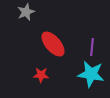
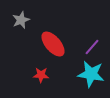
gray star: moved 5 px left, 8 px down
purple line: rotated 36 degrees clockwise
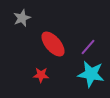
gray star: moved 1 px right, 2 px up
purple line: moved 4 px left
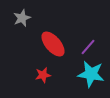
red star: moved 2 px right; rotated 14 degrees counterclockwise
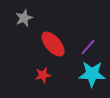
gray star: moved 2 px right
cyan star: moved 1 px right; rotated 8 degrees counterclockwise
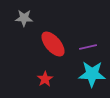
gray star: rotated 24 degrees clockwise
purple line: rotated 36 degrees clockwise
red star: moved 2 px right, 4 px down; rotated 21 degrees counterclockwise
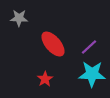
gray star: moved 5 px left
purple line: moved 1 px right; rotated 30 degrees counterclockwise
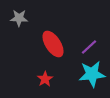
red ellipse: rotated 8 degrees clockwise
cyan star: rotated 8 degrees counterclockwise
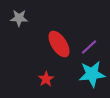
red ellipse: moved 6 px right
red star: moved 1 px right
